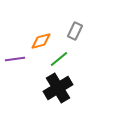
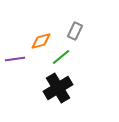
green line: moved 2 px right, 2 px up
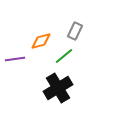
green line: moved 3 px right, 1 px up
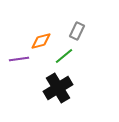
gray rectangle: moved 2 px right
purple line: moved 4 px right
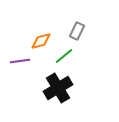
purple line: moved 1 px right, 2 px down
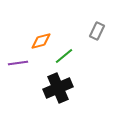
gray rectangle: moved 20 px right
purple line: moved 2 px left, 2 px down
black cross: rotated 8 degrees clockwise
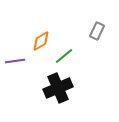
orange diamond: rotated 15 degrees counterclockwise
purple line: moved 3 px left, 2 px up
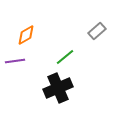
gray rectangle: rotated 24 degrees clockwise
orange diamond: moved 15 px left, 6 px up
green line: moved 1 px right, 1 px down
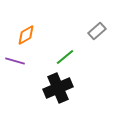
purple line: rotated 24 degrees clockwise
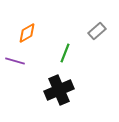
orange diamond: moved 1 px right, 2 px up
green line: moved 4 px up; rotated 30 degrees counterclockwise
black cross: moved 1 px right, 2 px down
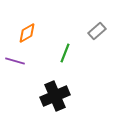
black cross: moved 4 px left, 6 px down
